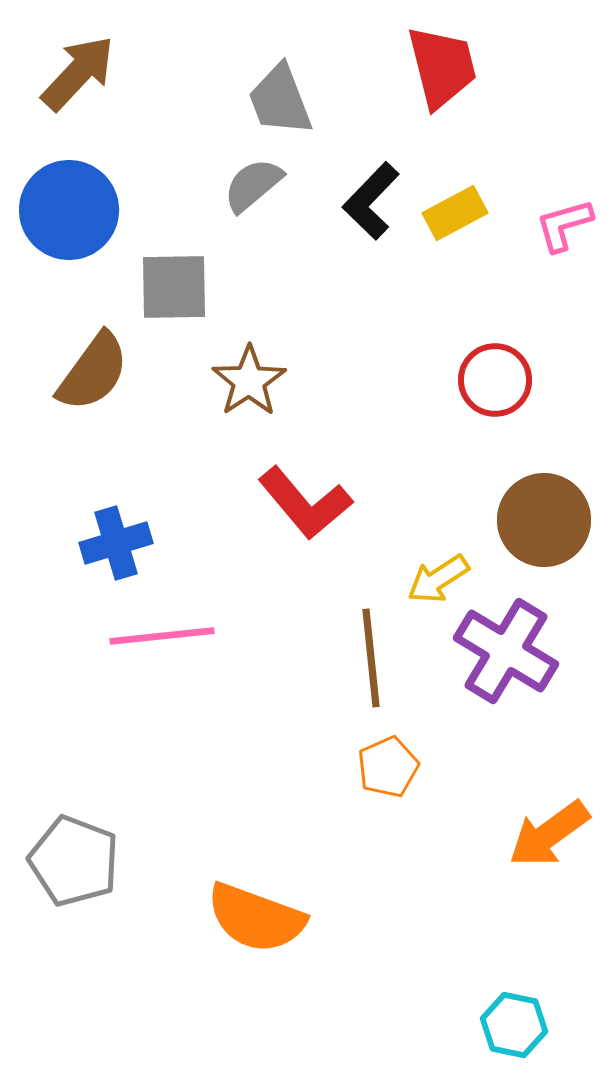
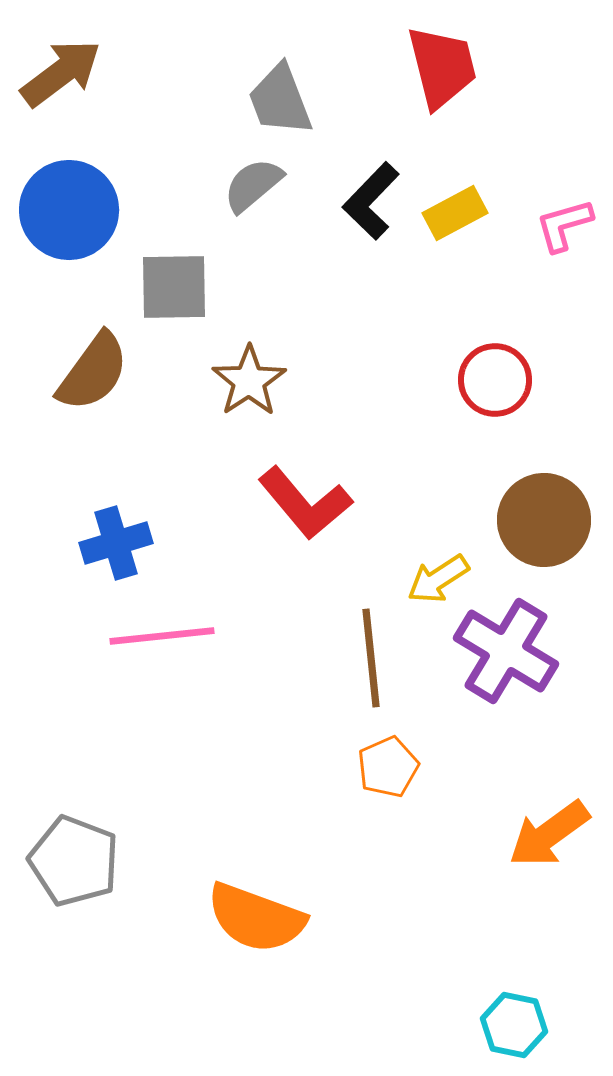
brown arrow: moved 17 px left; rotated 10 degrees clockwise
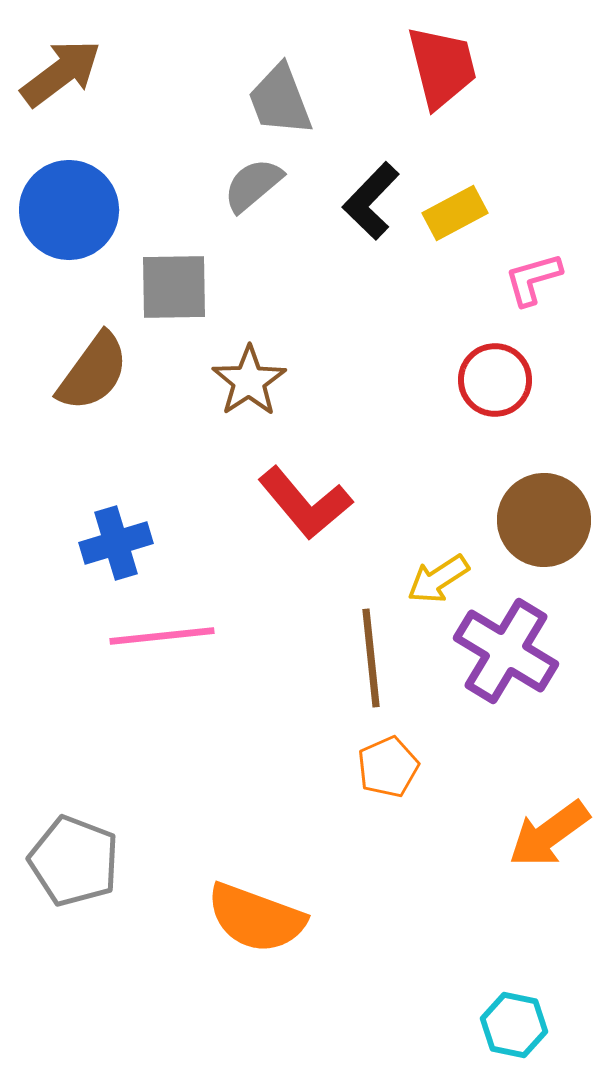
pink L-shape: moved 31 px left, 54 px down
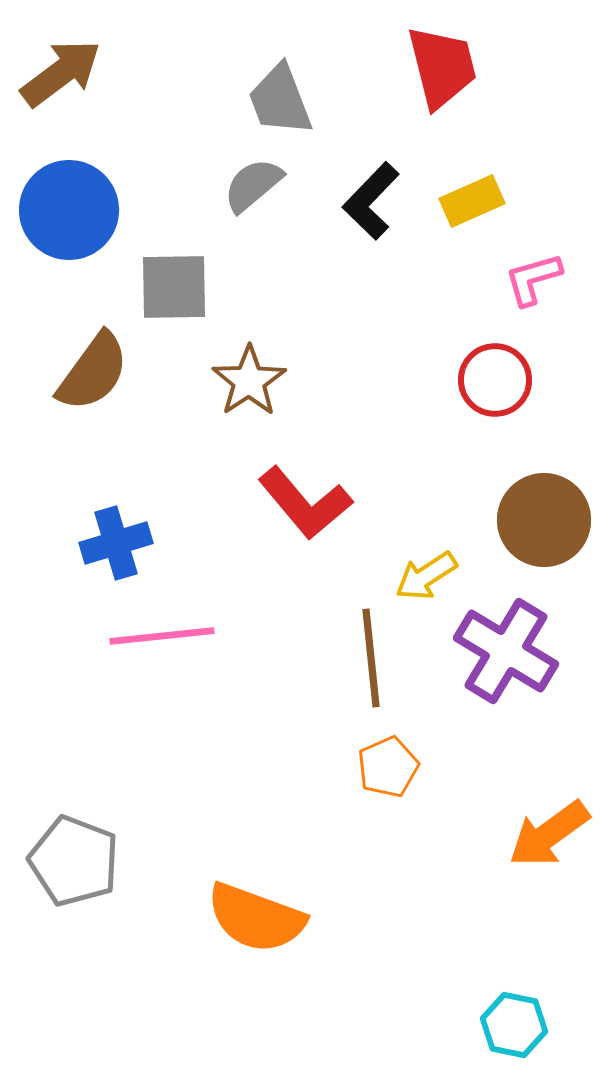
yellow rectangle: moved 17 px right, 12 px up; rotated 4 degrees clockwise
yellow arrow: moved 12 px left, 3 px up
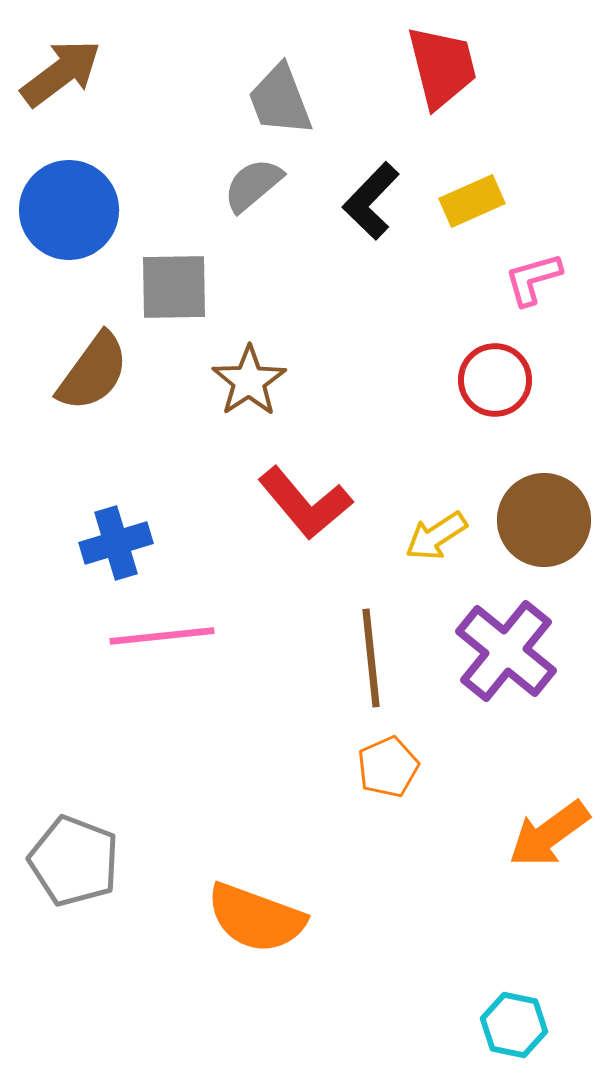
yellow arrow: moved 10 px right, 40 px up
purple cross: rotated 8 degrees clockwise
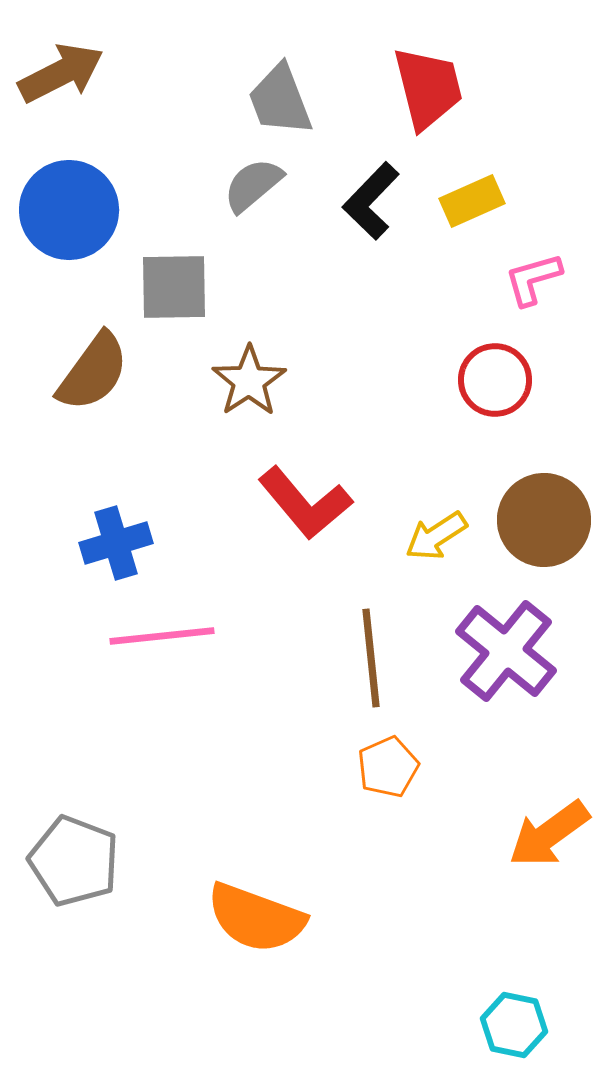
red trapezoid: moved 14 px left, 21 px down
brown arrow: rotated 10 degrees clockwise
